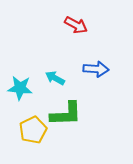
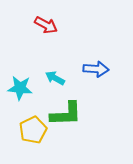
red arrow: moved 30 px left
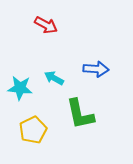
cyan arrow: moved 1 px left
green L-shape: moved 14 px right; rotated 80 degrees clockwise
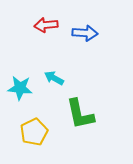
red arrow: rotated 145 degrees clockwise
blue arrow: moved 11 px left, 36 px up
yellow pentagon: moved 1 px right, 2 px down
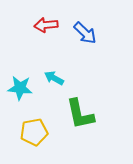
blue arrow: rotated 40 degrees clockwise
yellow pentagon: rotated 16 degrees clockwise
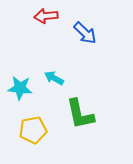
red arrow: moved 9 px up
yellow pentagon: moved 1 px left, 2 px up
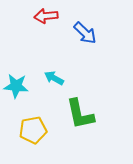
cyan star: moved 4 px left, 2 px up
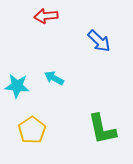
blue arrow: moved 14 px right, 8 px down
cyan star: moved 1 px right
green L-shape: moved 22 px right, 15 px down
yellow pentagon: moved 1 px left; rotated 24 degrees counterclockwise
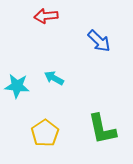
yellow pentagon: moved 13 px right, 3 px down
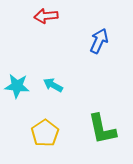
blue arrow: rotated 110 degrees counterclockwise
cyan arrow: moved 1 px left, 7 px down
